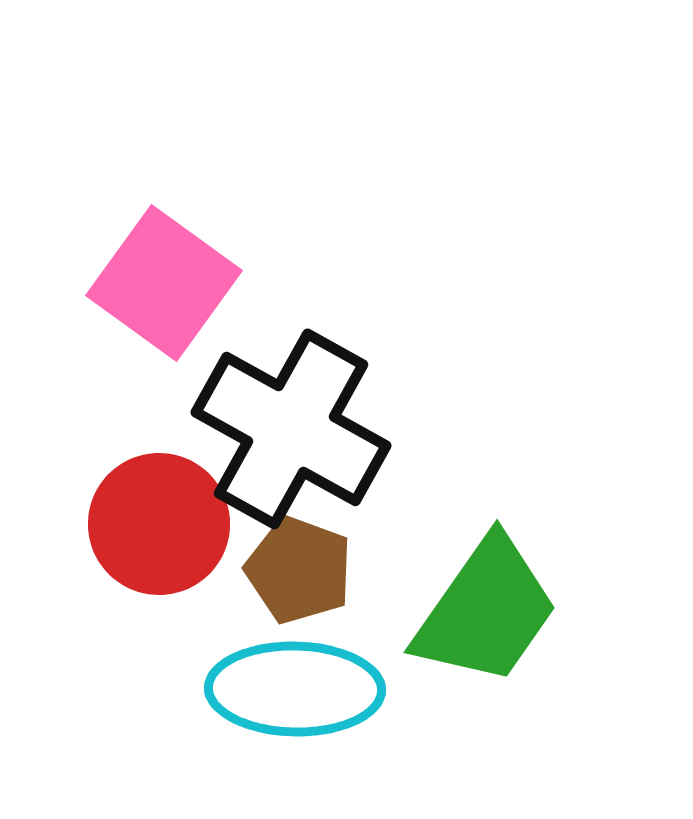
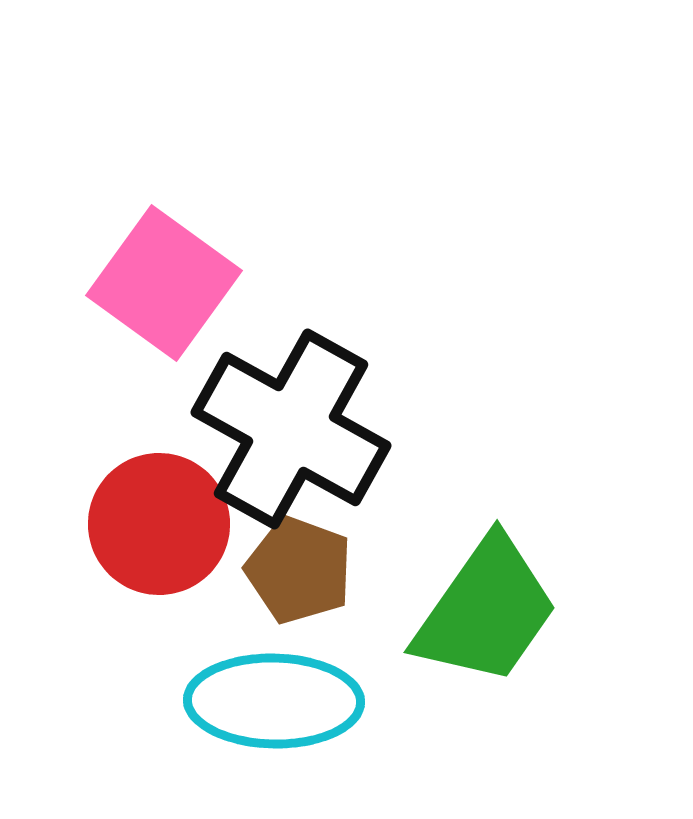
cyan ellipse: moved 21 px left, 12 px down
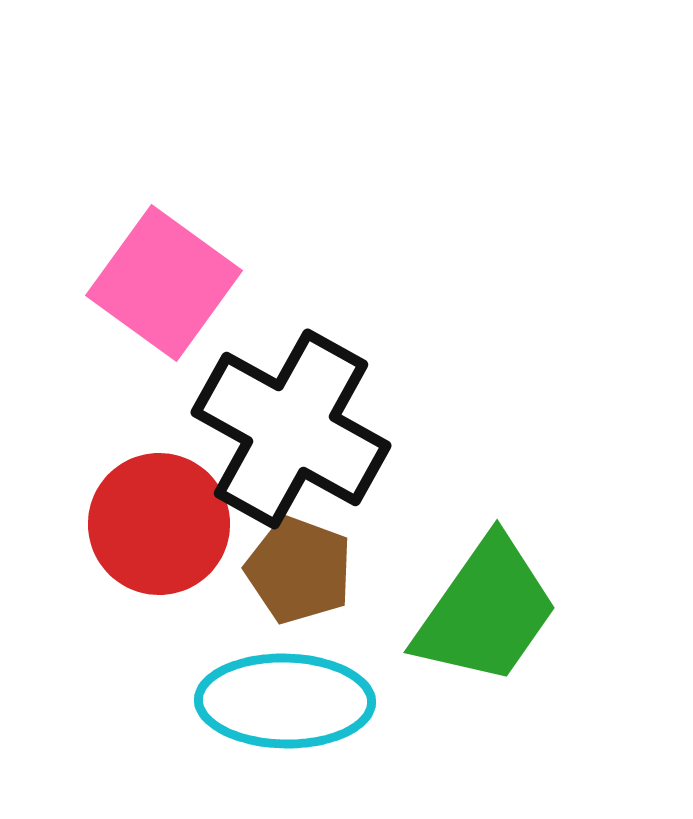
cyan ellipse: moved 11 px right
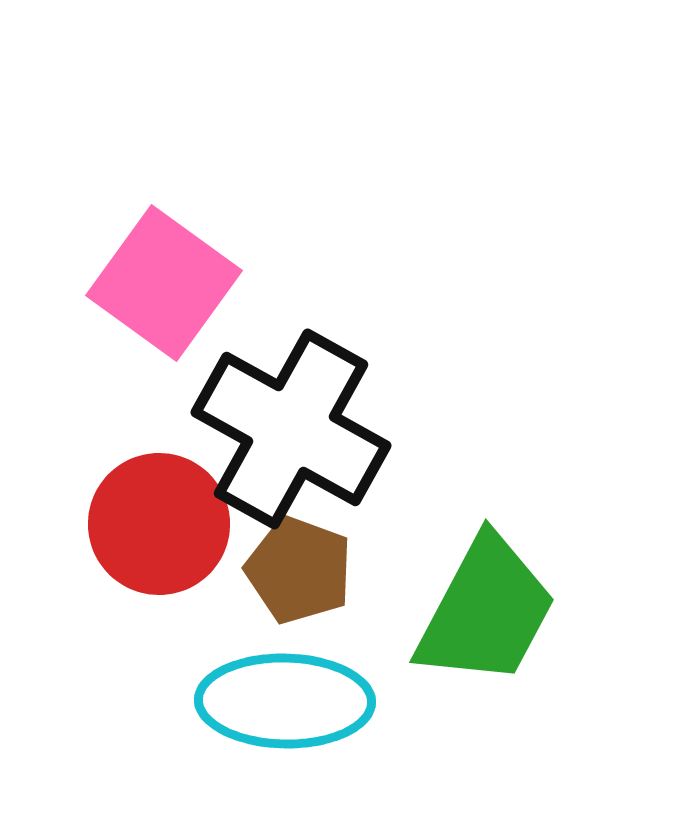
green trapezoid: rotated 7 degrees counterclockwise
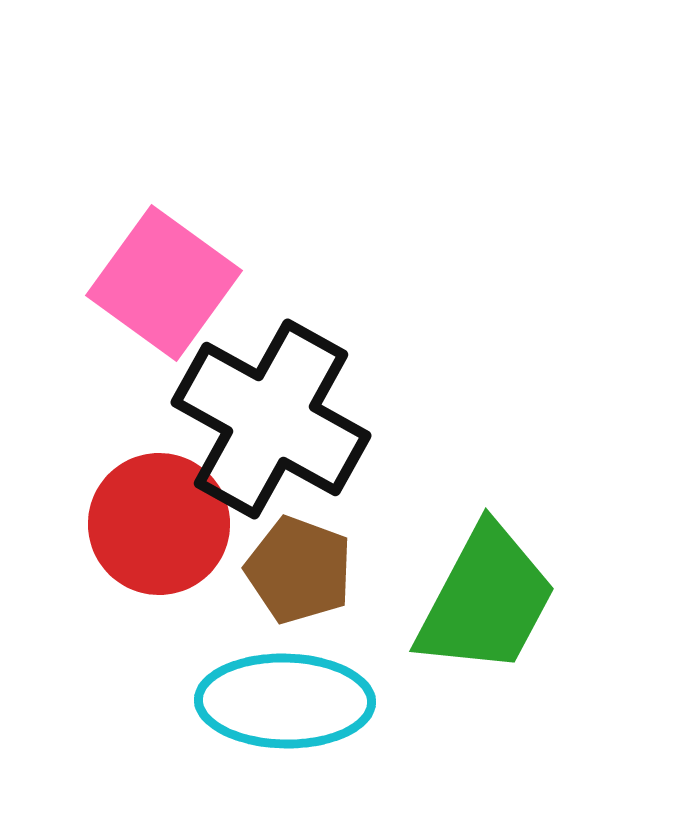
black cross: moved 20 px left, 10 px up
green trapezoid: moved 11 px up
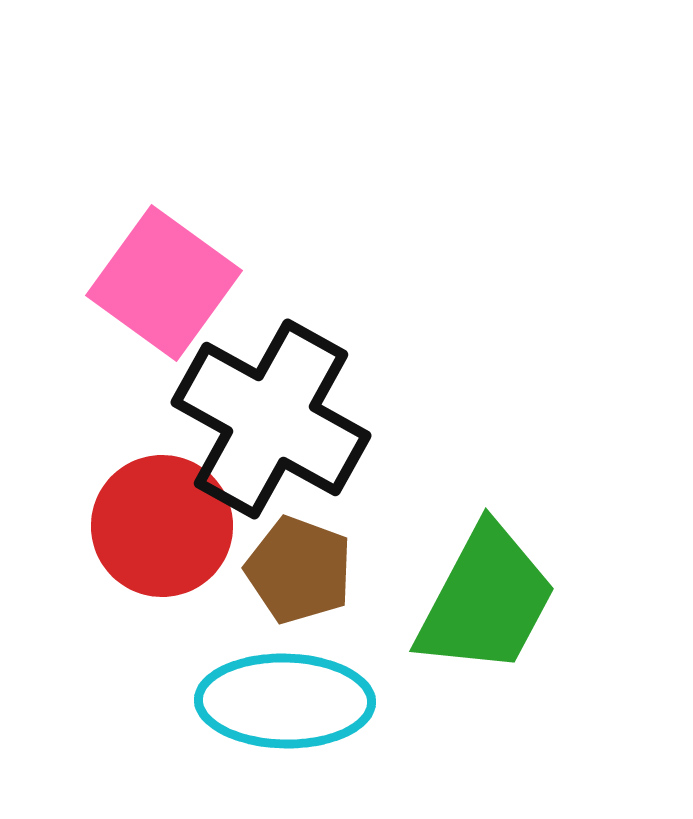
red circle: moved 3 px right, 2 px down
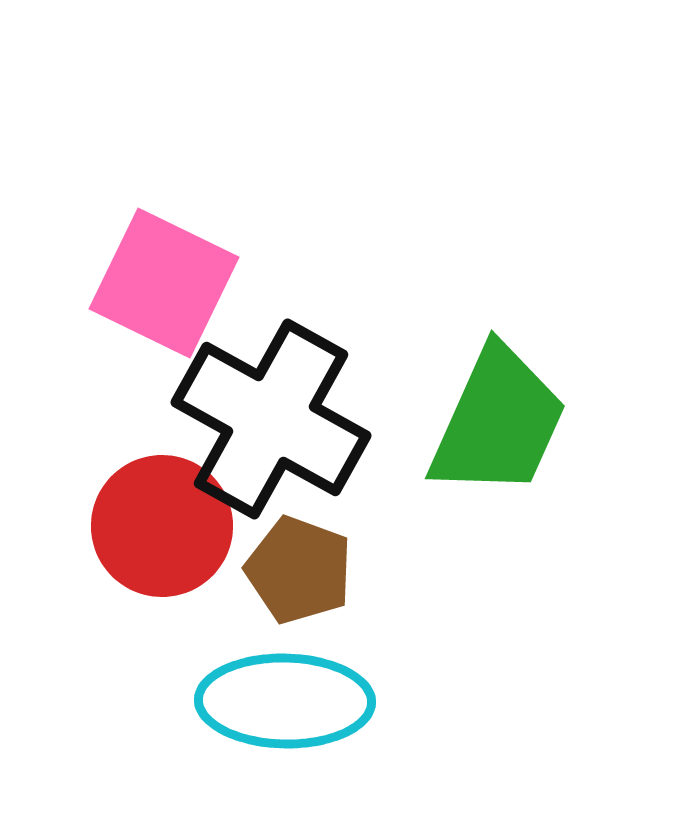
pink square: rotated 10 degrees counterclockwise
green trapezoid: moved 12 px right, 178 px up; rotated 4 degrees counterclockwise
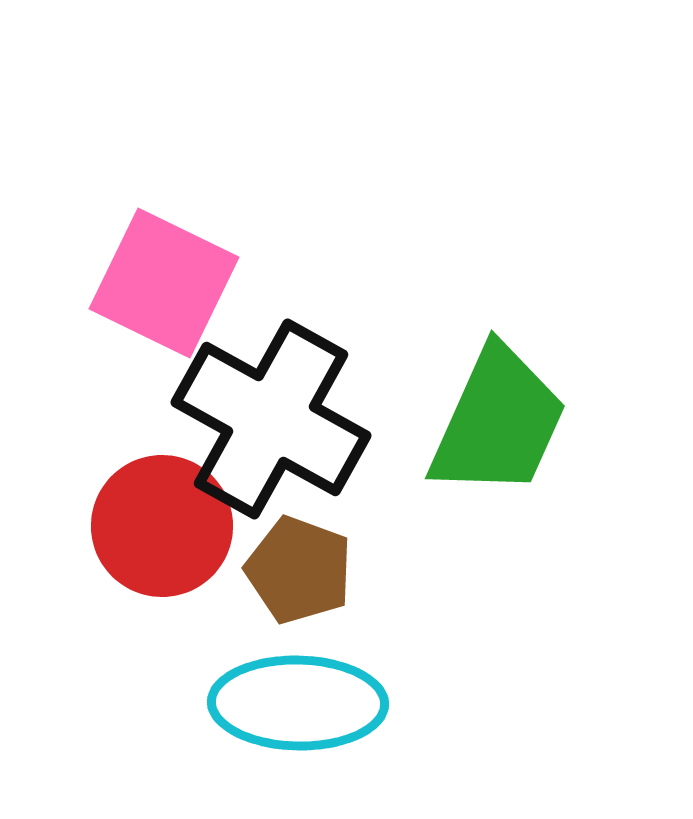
cyan ellipse: moved 13 px right, 2 px down
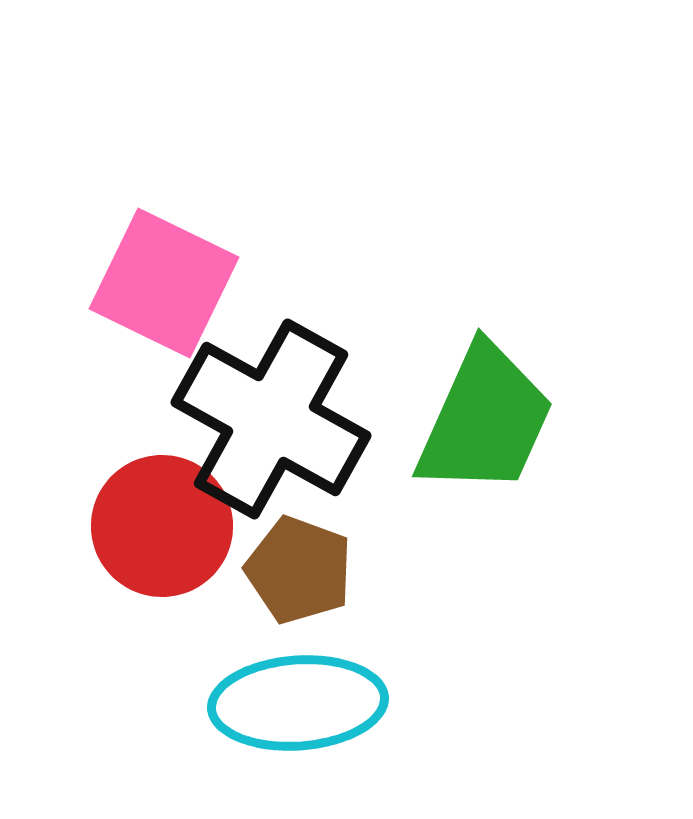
green trapezoid: moved 13 px left, 2 px up
cyan ellipse: rotated 5 degrees counterclockwise
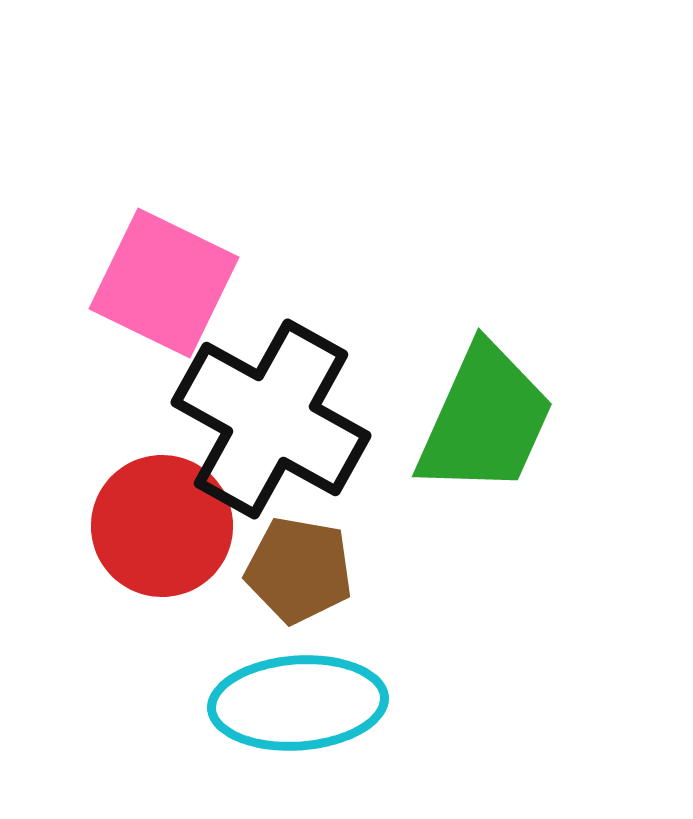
brown pentagon: rotated 10 degrees counterclockwise
